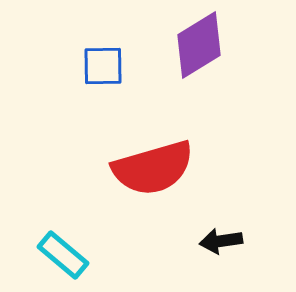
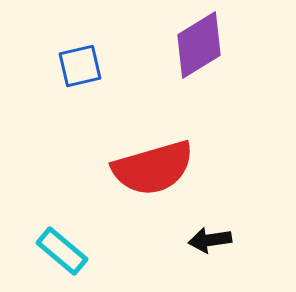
blue square: moved 23 px left; rotated 12 degrees counterclockwise
black arrow: moved 11 px left, 1 px up
cyan rectangle: moved 1 px left, 4 px up
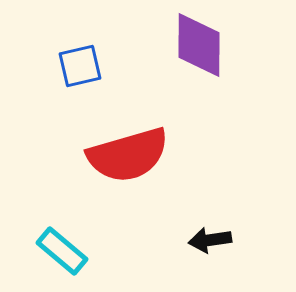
purple diamond: rotated 58 degrees counterclockwise
red semicircle: moved 25 px left, 13 px up
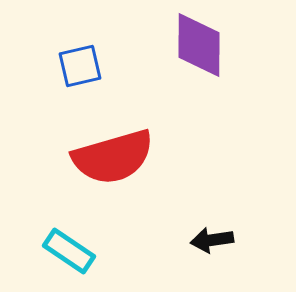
red semicircle: moved 15 px left, 2 px down
black arrow: moved 2 px right
cyan rectangle: moved 7 px right; rotated 6 degrees counterclockwise
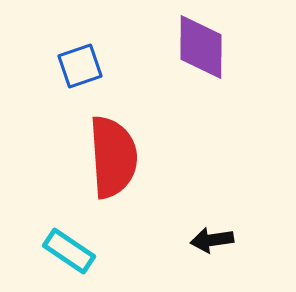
purple diamond: moved 2 px right, 2 px down
blue square: rotated 6 degrees counterclockwise
red semicircle: rotated 78 degrees counterclockwise
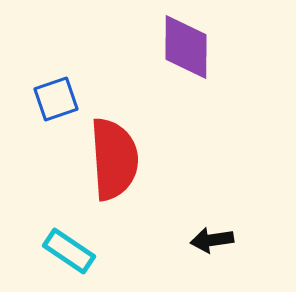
purple diamond: moved 15 px left
blue square: moved 24 px left, 33 px down
red semicircle: moved 1 px right, 2 px down
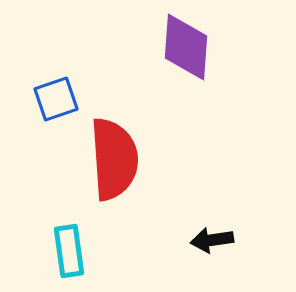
purple diamond: rotated 4 degrees clockwise
cyan rectangle: rotated 48 degrees clockwise
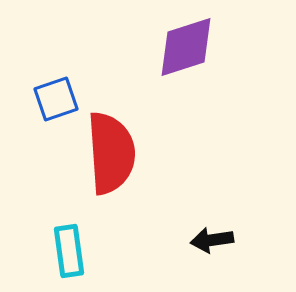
purple diamond: rotated 68 degrees clockwise
red semicircle: moved 3 px left, 6 px up
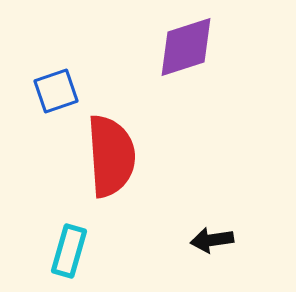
blue square: moved 8 px up
red semicircle: moved 3 px down
cyan rectangle: rotated 24 degrees clockwise
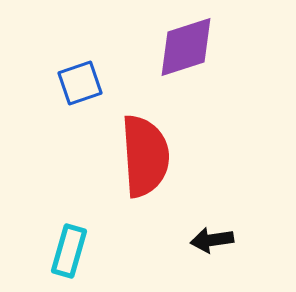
blue square: moved 24 px right, 8 px up
red semicircle: moved 34 px right
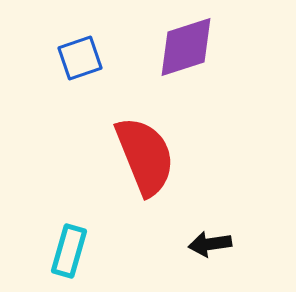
blue square: moved 25 px up
red semicircle: rotated 18 degrees counterclockwise
black arrow: moved 2 px left, 4 px down
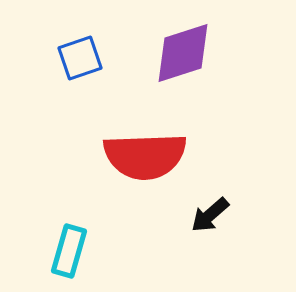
purple diamond: moved 3 px left, 6 px down
red semicircle: rotated 110 degrees clockwise
black arrow: moved 29 px up; rotated 33 degrees counterclockwise
